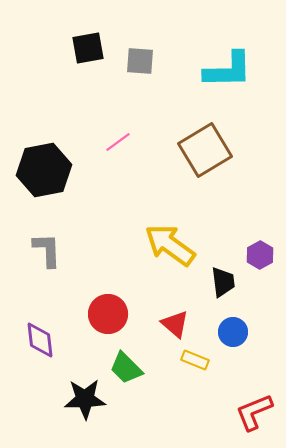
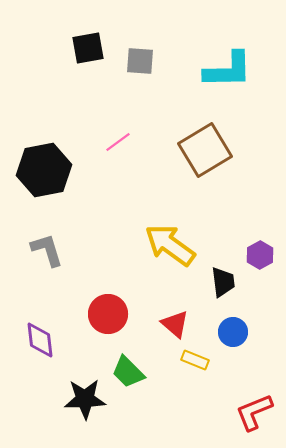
gray L-shape: rotated 15 degrees counterclockwise
green trapezoid: moved 2 px right, 4 px down
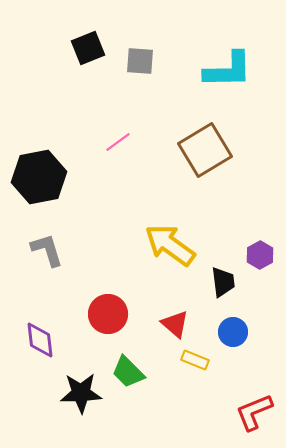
black square: rotated 12 degrees counterclockwise
black hexagon: moved 5 px left, 7 px down
black star: moved 4 px left, 6 px up
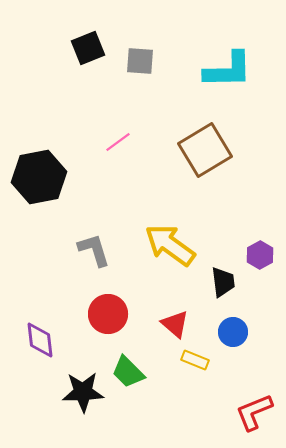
gray L-shape: moved 47 px right
black star: moved 2 px right, 1 px up
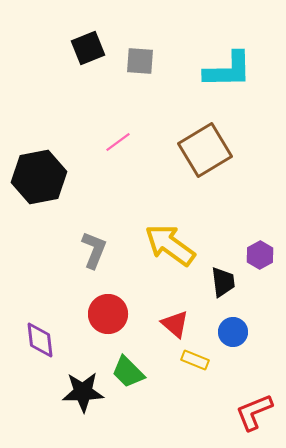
gray L-shape: rotated 39 degrees clockwise
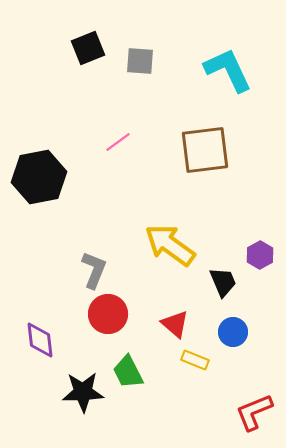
cyan L-shape: rotated 114 degrees counterclockwise
brown square: rotated 24 degrees clockwise
gray L-shape: moved 20 px down
black trapezoid: rotated 16 degrees counterclockwise
green trapezoid: rotated 18 degrees clockwise
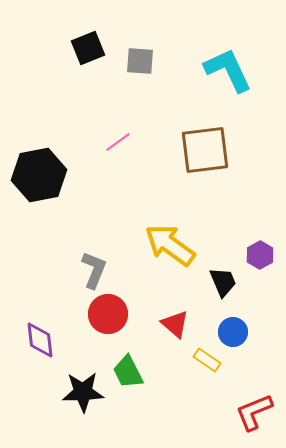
black hexagon: moved 2 px up
yellow rectangle: moved 12 px right; rotated 12 degrees clockwise
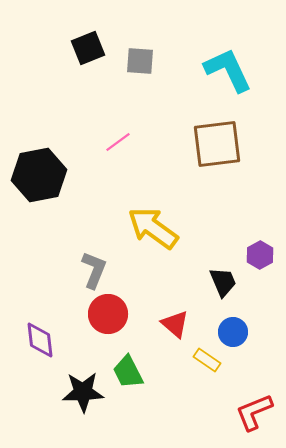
brown square: moved 12 px right, 6 px up
yellow arrow: moved 17 px left, 17 px up
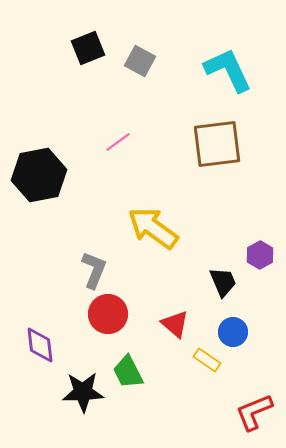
gray square: rotated 24 degrees clockwise
purple diamond: moved 5 px down
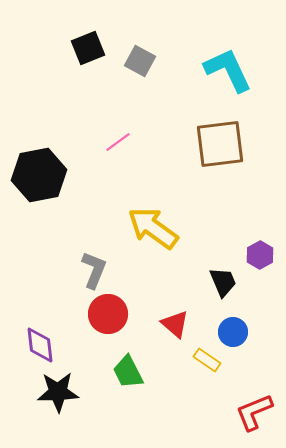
brown square: moved 3 px right
black star: moved 25 px left
